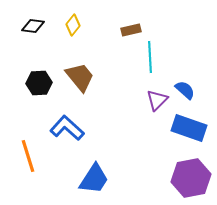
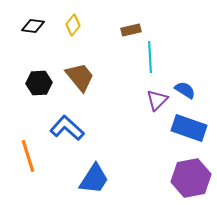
blue semicircle: rotated 10 degrees counterclockwise
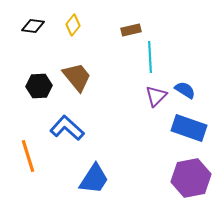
brown trapezoid: moved 3 px left
black hexagon: moved 3 px down
purple triangle: moved 1 px left, 4 px up
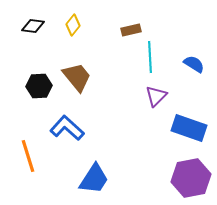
blue semicircle: moved 9 px right, 26 px up
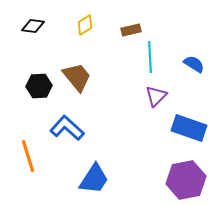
yellow diamond: moved 12 px right; rotated 20 degrees clockwise
purple hexagon: moved 5 px left, 2 px down
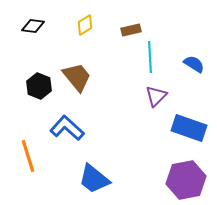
black hexagon: rotated 25 degrees clockwise
blue trapezoid: rotated 96 degrees clockwise
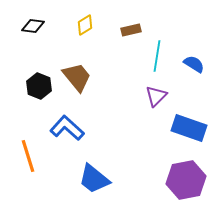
cyan line: moved 7 px right, 1 px up; rotated 12 degrees clockwise
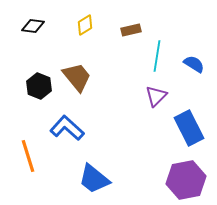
blue rectangle: rotated 44 degrees clockwise
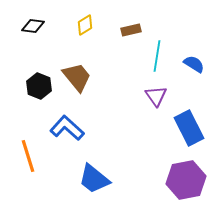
purple triangle: rotated 20 degrees counterclockwise
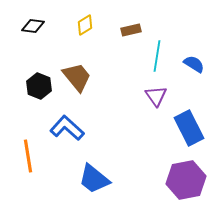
orange line: rotated 8 degrees clockwise
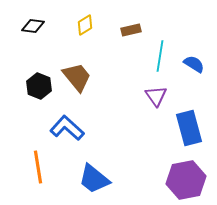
cyan line: moved 3 px right
blue rectangle: rotated 12 degrees clockwise
orange line: moved 10 px right, 11 px down
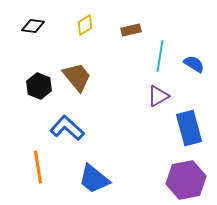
purple triangle: moved 2 px right; rotated 35 degrees clockwise
